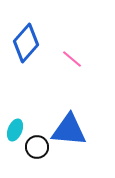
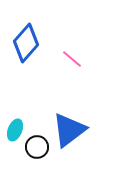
blue triangle: rotated 42 degrees counterclockwise
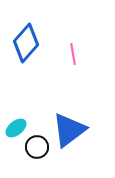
pink line: moved 1 px right, 5 px up; rotated 40 degrees clockwise
cyan ellipse: moved 1 px right, 2 px up; rotated 30 degrees clockwise
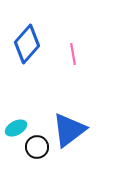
blue diamond: moved 1 px right, 1 px down
cyan ellipse: rotated 10 degrees clockwise
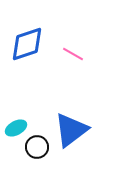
blue diamond: rotated 30 degrees clockwise
pink line: rotated 50 degrees counterclockwise
blue triangle: moved 2 px right
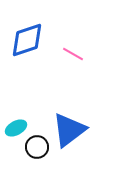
blue diamond: moved 4 px up
blue triangle: moved 2 px left
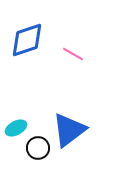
black circle: moved 1 px right, 1 px down
